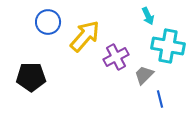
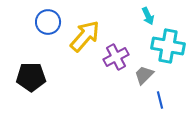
blue line: moved 1 px down
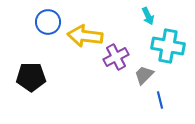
yellow arrow: rotated 124 degrees counterclockwise
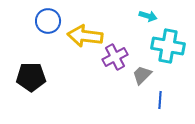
cyan arrow: rotated 48 degrees counterclockwise
blue circle: moved 1 px up
purple cross: moved 1 px left
gray trapezoid: moved 2 px left
blue line: rotated 18 degrees clockwise
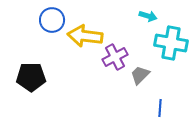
blue circle: moved 4 px right, 1 px up
cyan cross: moved 3 px right, 3 px up
gray trapezoid: moved 2 px left
blue line: moved 8 px down
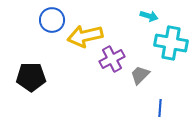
cyan arrow: moved 1 px right
yellow arrow: rotated 20 degrees counterclockwise
purple cross: moved 3 px left, 2 px down
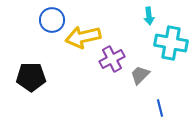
cyan arrow: rotated 66 degrees clockwise
yellow arrow: moved 2 px left, 1 px down
blue line: rotated 18 degrees counterclockwise
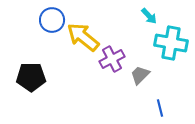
cyan arrow: rotated 36 degrees counterclockwise
yellow arrow: rotated 52 degrees clockwise
